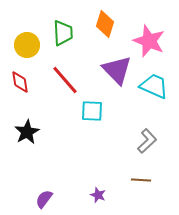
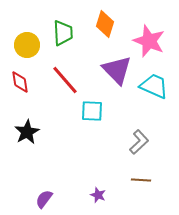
gray L-shape: moved 8 px left, 1 px down
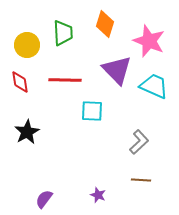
red line: rotated 48 degrees counterclockwise
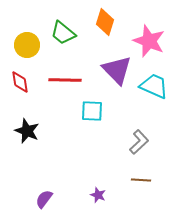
orange diamond: moved 2 px up
green trapezoid: rotated 132 degrees clockwise
black star: moved 1 px up; rotated 20 degrees counterclockwise
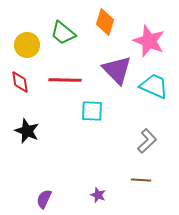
gray L-shape: moved 8 px right, 1 px up
purple semicircle: rotated 12 degrees counterclockwise
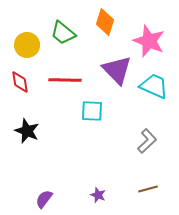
brown line: moved 7 px right, 9 px down; rotated 18 degrees counterclockwise
purple semicircle: rotated 12 degrees clockwise
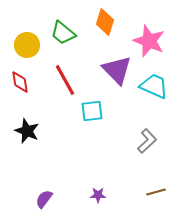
red line: rotated 60 degrees clockwise
cyan square: rotated 10 degrees counterclockwise
brown line: moved 8 px right, 3 px down
purple star: rotated 21 degrees counterclockwise
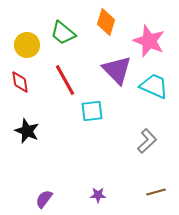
orange diamond: moved 1 px right
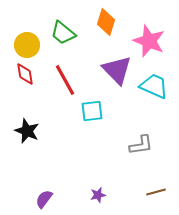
red diamond: moved 5 px right, 8 px up
gray L-shape: moved 6 px left, 4 px down; rotated 35 degrees clockwise
purple star: rotated 14 degrees counterclockwise
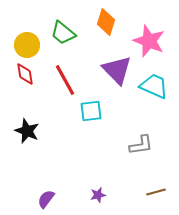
cyan square: moved 1 px left
purple semicircle: moved 2 px right
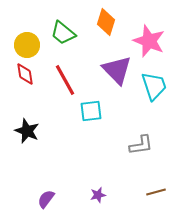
cyan trapezoid: rotated 48 degrees clockwise
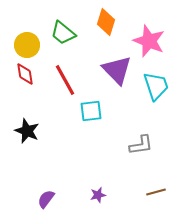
cyan trapezoid: moved 2 px right
